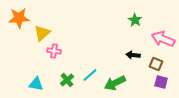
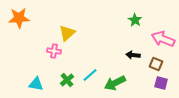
yellow triangle: moved 25 px right
purple square: moved 1 px down
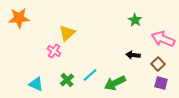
pink cross: rotated 24 degrees clockwise
brown square: moved 2 px right; rotated 24 degrees clockwise
cyan triangle: rotated 14 degrees clockwise
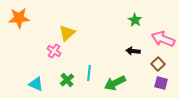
black arrow: moved 4 px up
cyan line: moved 1 px left, 2 px up; rotated 42 degrees counterclockwise
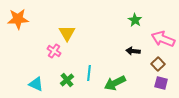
orange star: moved 1 px left, 1 px down
yellow triangle: rotated 18 degrees counterclockwise
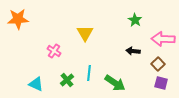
yellow triangle: moved 18 px right
pink arrow: rotated 20 degrees counterclockwise
green arrow: rotated 120 degrees counterclockwise
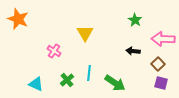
orange star: rotated 25 degrees clockwise
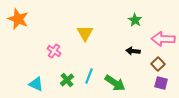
cyan line: moved 3 px down; rotated 14 degrees clockwise
